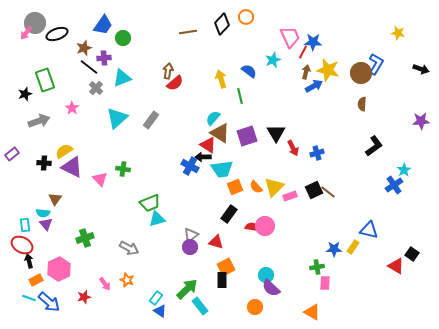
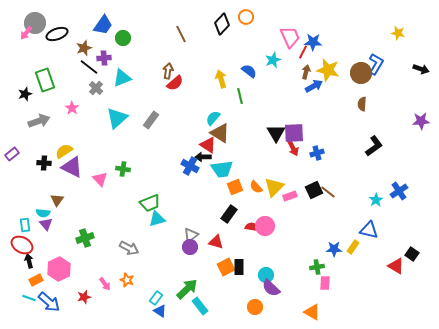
brown line at (188, 32): moved 7 px left, 2 px down; rotated 72 degrees clockwise
purple square at (247, 136): moved 47 px right, 3 px up; rotated 15 degrees clockwise
cyan star at (404, 170): moved 28 px left, 30 px down
blue cross at (394, 185): moved 5 px right, 6 px down
brown triangle at (55, 199): moved 2 px right, 1 px down
black rectangle at (222, 280): moved 17 px right, 13 px up
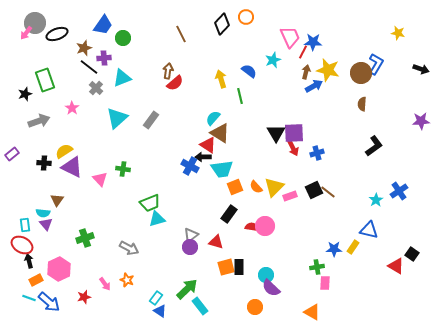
orange square at (226, 267): rotated 12 degrees clockwise
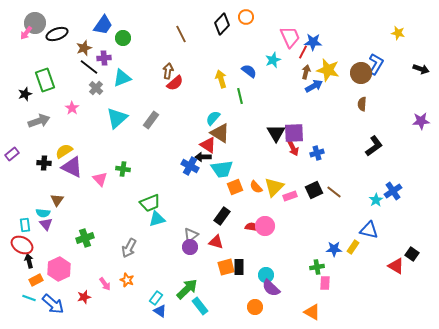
blue cross at (399, 191): moved 6 px left
brown line at (328, 192): moved 6 px right
black rectangle at (229, 214): moved 7 px left, 2 px down
gray arrow at (129, 248): rotated 90 degrees clockwise
blue arrow at (49, 302): moved 4 px right, 2 px down
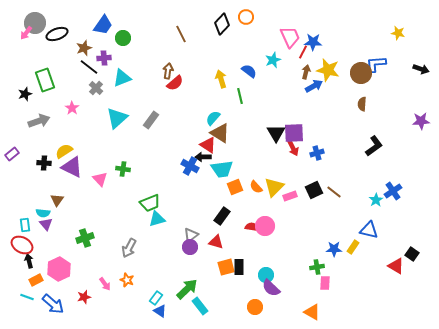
blue L-shape at (376, 64): rotated 125 degrees counterclockwise
cyan line at (29, 298): moved 2 px left, 1 px up
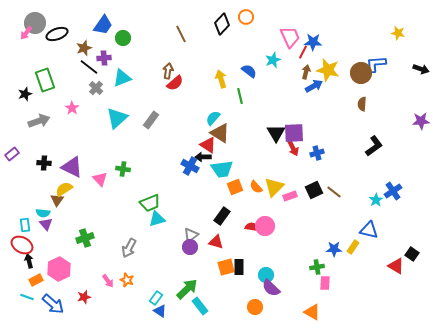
yellow semicircle at (64, 151): moved 38 px down
pink arrow at (105, 284): moved 3 px right, 3 px up
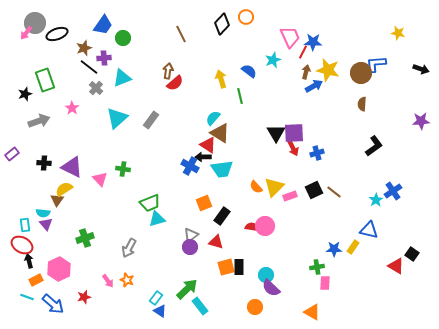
orange square at (235, 187): moved 31 px left, 16 px down
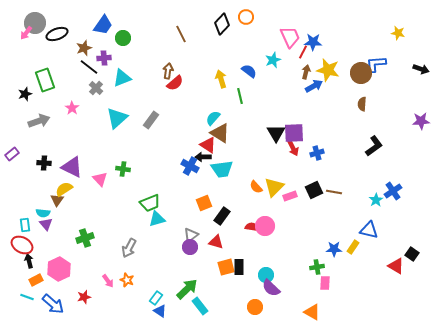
brown line at (334, 192): rotated 28 degrees counterclockwise
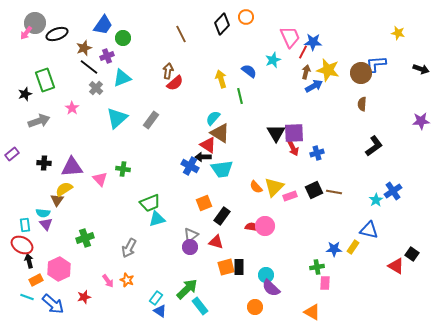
purple cross at (104, 58): moved 3 px right, 2 px up; rotated 16 degrees counterclockwise
purple triangle at (72, 167): rotated 30 degrees counterclockwise
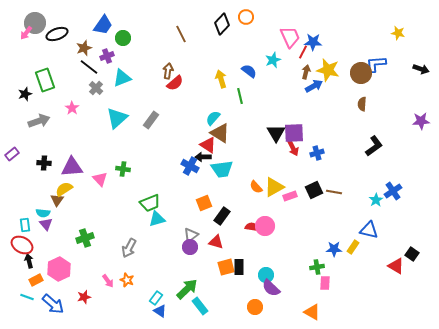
yellow triangle at (274, 187): rotated 15 degrees clockwise
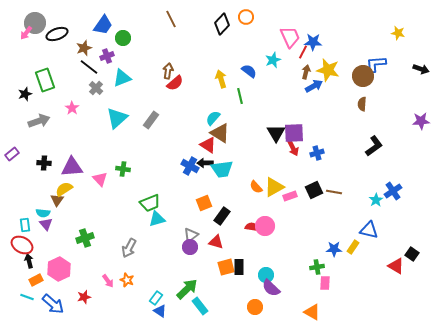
brown line at (181, 34): moved 10 px left, 15 px up
brown circle at (361, 73): moved 2 px right, 3 px down
black arrow at (203, 157): moved 2 px right, 6 px down
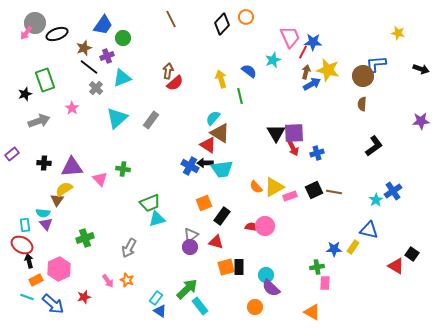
blue arrow at (314, 86): moved 2 px left, 2 px up
